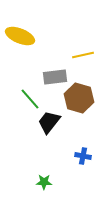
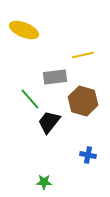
yellow ellipse: moved 4 px right, 6 px up
brown hexagon: moved 4 px right, 3 px down
blue cross: moved 5 px right, 1 px up
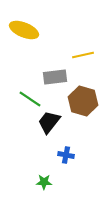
green line: rotated 15 degrees counterclockwise
blue cross: moved 22 px left
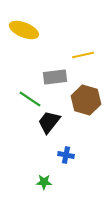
brown hexagon: moved 3 px right, 1 px up
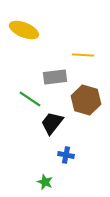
yellow line: rotated 15 degrees clockwise
black trapezoid: moved 3 px right, 1 px down
green star: moved 1 px right; rotated 21 degrees clockwise
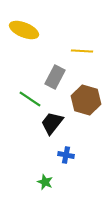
yellow line: moved 1 px left, 4 px up
gray rectangle: rotated 55 degrees counterclockwise
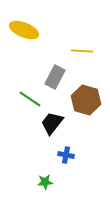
green star: rotated 28 degrees counterclockwise
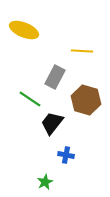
green star: rotated 21 degrees counterclockwise
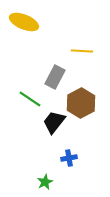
yellow ellipse: moved 8 px up
brown hexagon: moved 5 px left, 3 px down; rotated 16 degrees clockwise
black trapezoid: moved 2 px right, 1 px up
blue cross: moved 3 px right, 3 px down; rotated 21 degrees counterclockwise
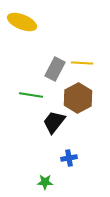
yellow ellipse: moved 2 px left
yellow line: moved 12 px down
gray rectangle: moved 8 px up
green line: moved 1 px right, 4 px up; rotated 25 degrees counterclockwise
brown hexagon: moved 3 px left, 5 px up
green star: rotated 28 degrees clockwise
